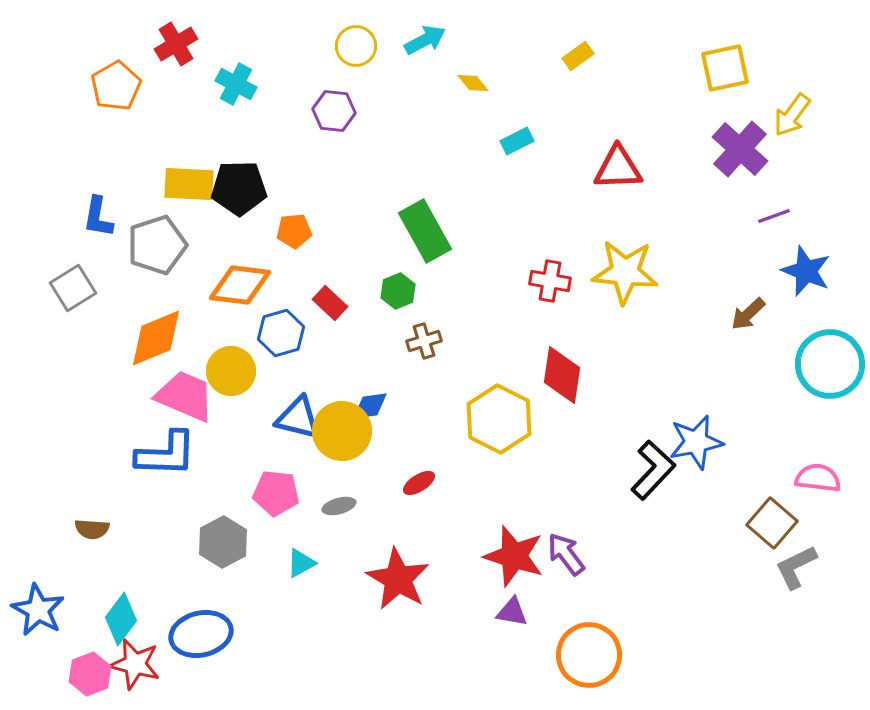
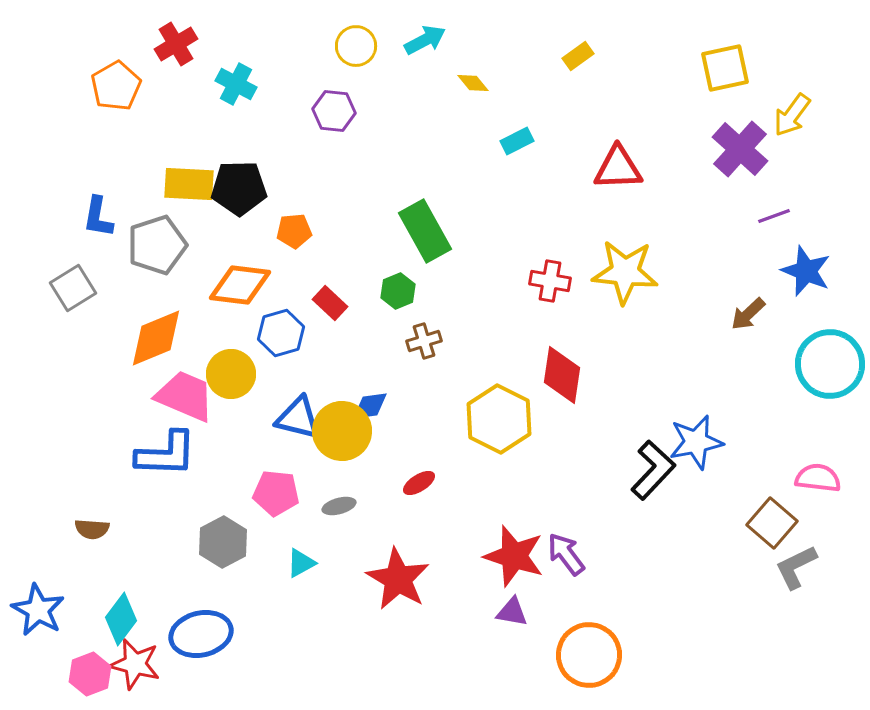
yellow circle at (231, 371): moved 3 px down
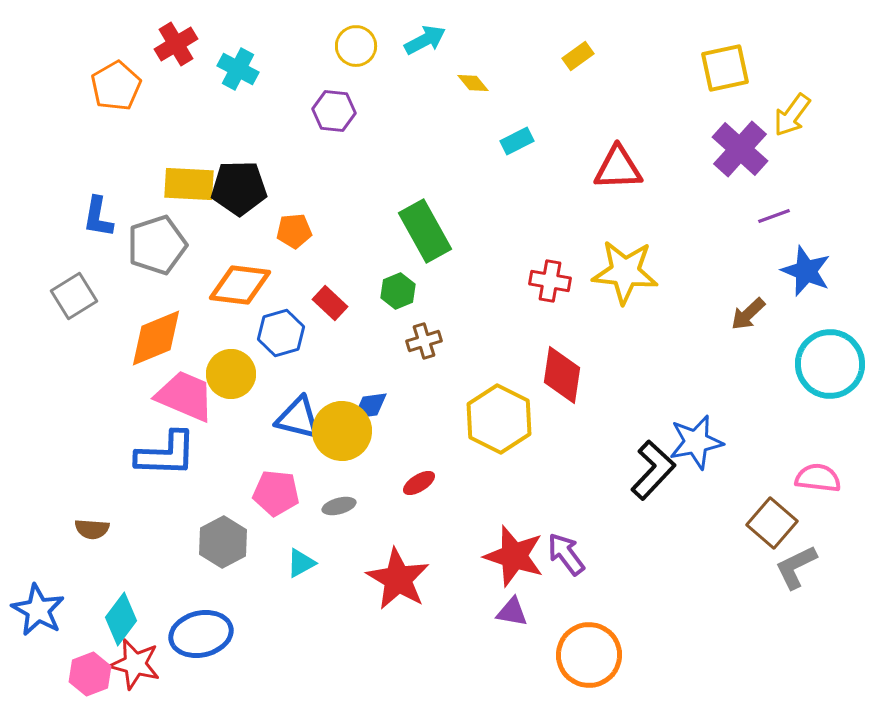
cyan cross at (236, 84): moved 2 px right, 15 px up
gray square at (73, 288): moved 1 px right, 8 px down
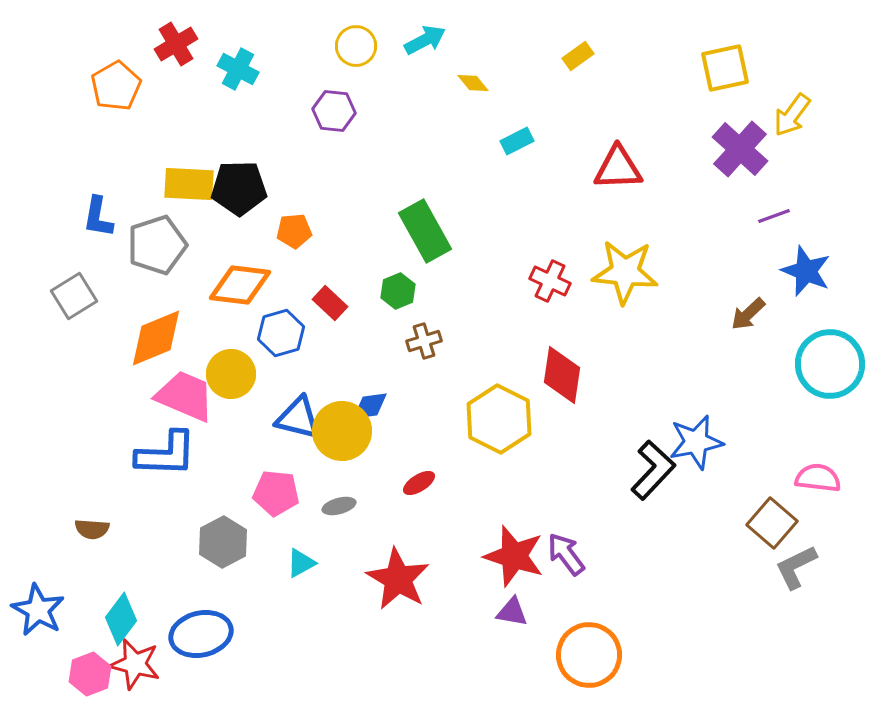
red cross at (550, 281): rotated 15 degrees clockwise
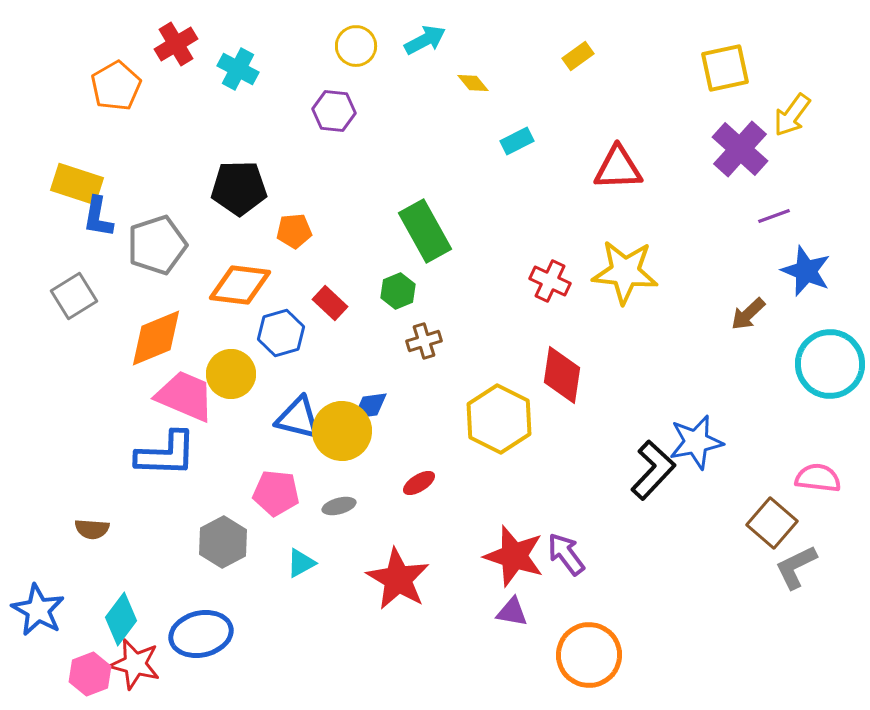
yellow rectangle at (189, 184): moved 112 px left; rotated 15 degrees clockwise
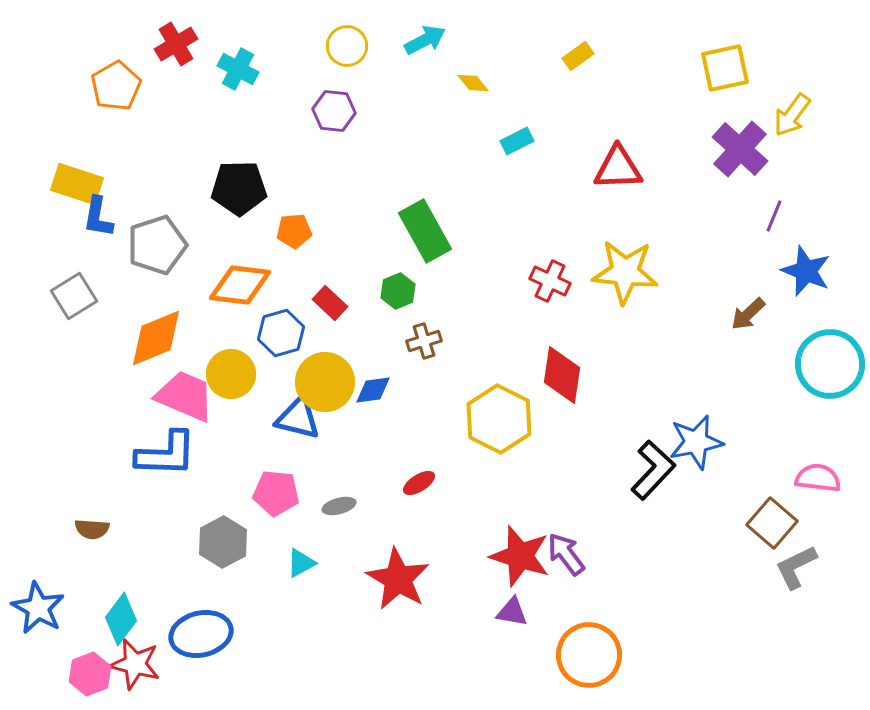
yellow circle at (356, 46): moved 9 px left
purple line at (774, 216): rotated 48 degrees counterclockwise
blue diamond at (370, 406): moved 3 px right, 16 px up
yellow circle at (342, 431): moved 17 px left, 49 px up
red star at (514, 556): moved 6 px right
blue star at (38, 610): moved 2 px up
